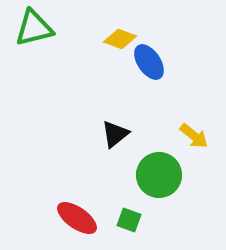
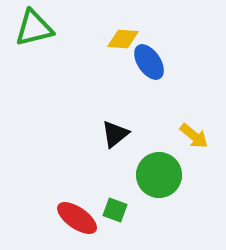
yellow diamond: moved 3 px right; rotated 16 degrees counterclockwise
green square: moved 14 px left, 10 px up
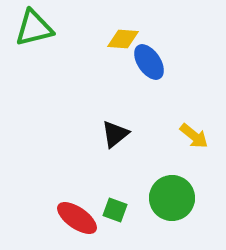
green circle: moved 13 px right, 23 px down
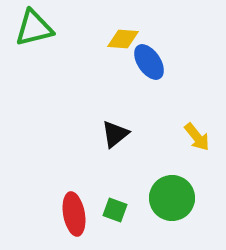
yellow arrow: moved 3 px right, 1 px down; rotated 12 degrees clockwise
red ellipse: moved 3 px left, 4 px up; rotated 45 degrees clockwise
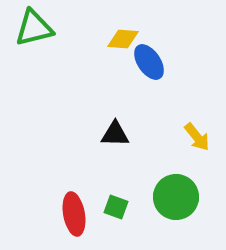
black triangle: rotated 40 degrees clockwise
green circle: moved 4 px right, 1 px up
green square: moved 1 px right, 3 px up
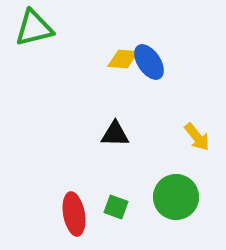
yellow diamond: moved 20 px down
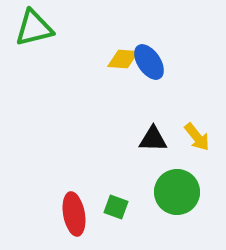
black triangle: moved 38 px right, 5 px down
green circle: moved 1 px right, 5 px up
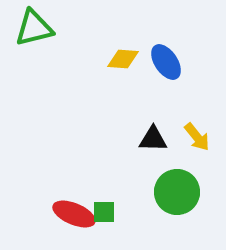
blue ellipse: moved 17 px right
green square: moved 12 px left, 5 px down; rotated 20 degrees counterclockwise
red ellipse: rotated 57 degrees counterclockwise
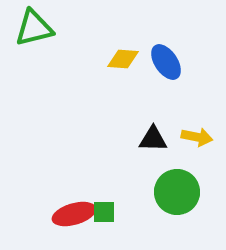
yellow arrow: rotated 40 degrees counterclockwise
red ellipse: rotated 39 degrees counterclockwise
